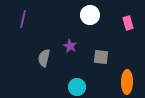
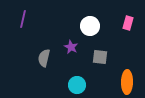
white circle: moved 11 px down
pink rectangle: rotated 32 degrees clockwise
purple star: moved 1 px right, 1 px down
gray square: moved 1 px left
cyan circle: moved 2 px up
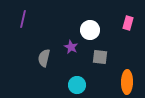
white circle: moved 4 px down
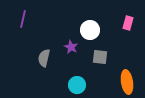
orange ellipse: rotated 10 degrees counterclockwise
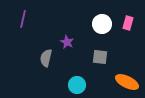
white circle: moved 12 px right, 6 px up
purple star: moved 4 px left, 5 px up
gray semicircle: moved 2 px right
orange ellipse: rotated 55 degrees counterclockwise
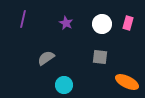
purple star: moved 1 px left, 19 px up
gray semicircle: rotated 42 degrees clockwise
cyan circle: moved 13 px left
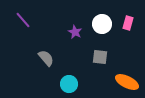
purple line: moved 1 px down; rotated 54 degrees counterclockwise
purple star: moved 9 px right, 9 px down
gray semicircle: rotated 84 degrees clockwise
cyan circle: moved 5 px right, 1 px up
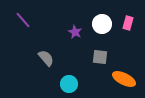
orange ellipse: moved 3 px left, 3 px up
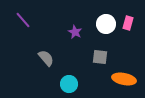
white circle: moved 4 px right
orange ellipse: rotated 15 degrees counterclockwise
